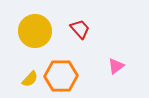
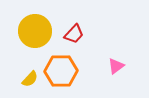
red trapezoid: moved 6 px left, 5 px down; rotated 85 degrees clockwise
orange hexagon: moved 5 px up
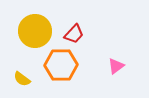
orange hexagon: moved 6 px up
yellow semicircle: moved 8 px left; rotated 84 degrees clockwise
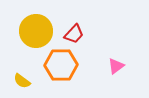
yellow circle: moved 1 px right
yellow semicircle: moved 2 px down
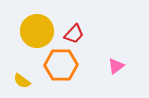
yellow circle: moved 1 px right
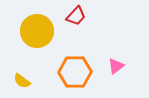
red trapezoid: moved 2 px right, 18 px up
orange hexagon: moved 14 px right, 7 px down
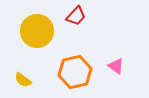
pink triangle: rotated 48 degrees counterclockwise
orange hexagon: rotated 12 degrees counterclockwise
yellow semicircle: moved 1 px right, 1 px up
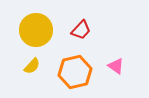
red trapezoid: moved 5 px right, 14 px down
yellow circle: moved 1 px left, 1 px up
yellow semicircle: moved 9 px right, 14 px up; rotated 84 degrees counterclockwise
